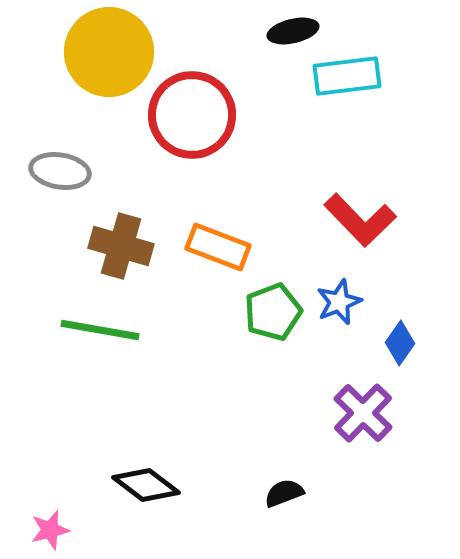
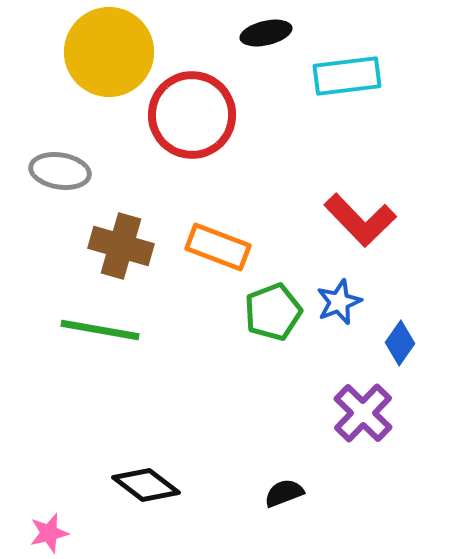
black ellipse: moved 27 px left, 2 px down
pink star: moved 1 px left, 3 px down
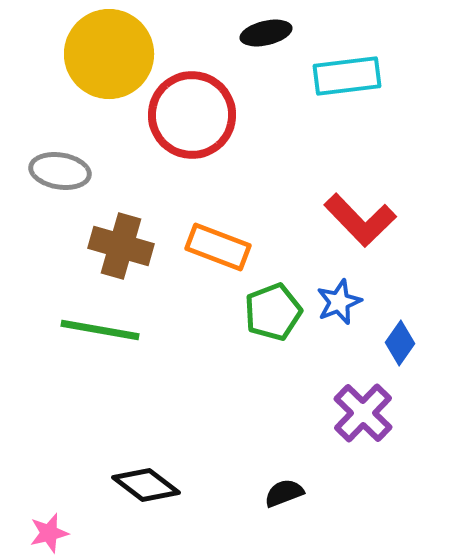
yellow circle: moved 2 px down
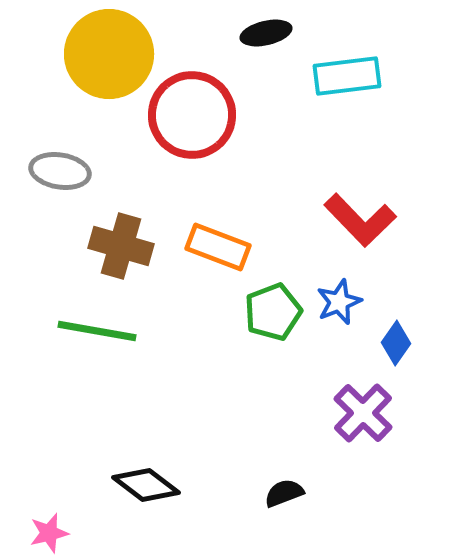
green line: moved 3 px left, 1 px down
blue diamond: moved 4 px left
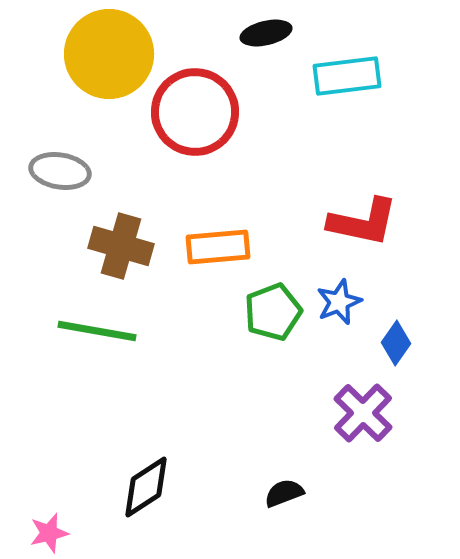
red circle: moved 3 px right, 3 px up
red L-shape: moved 3 px right, 2 px down; rotated 34 degrees counterclockwise
orange rectangle: rotated 26 degrees counterclockwise
black diamond: moved 2 px down; rotated 70 degrees counterclockwise
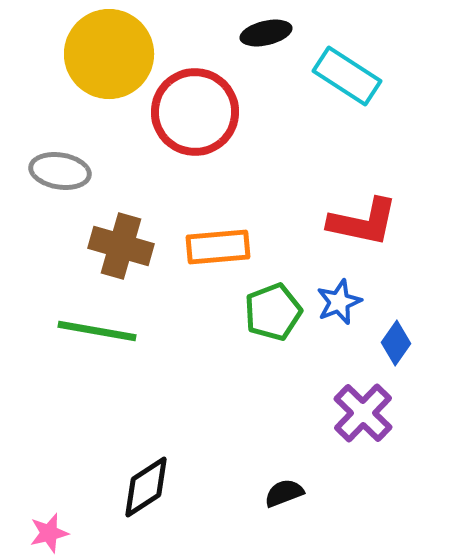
cyan rectangle: rotated 40 degrees clockwise
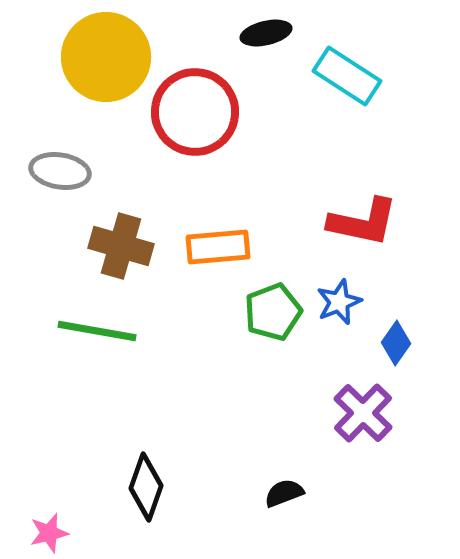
yellow circle: moved 3 px left, 3 px down
black diamond: rotated 38 degrees counterclockwise
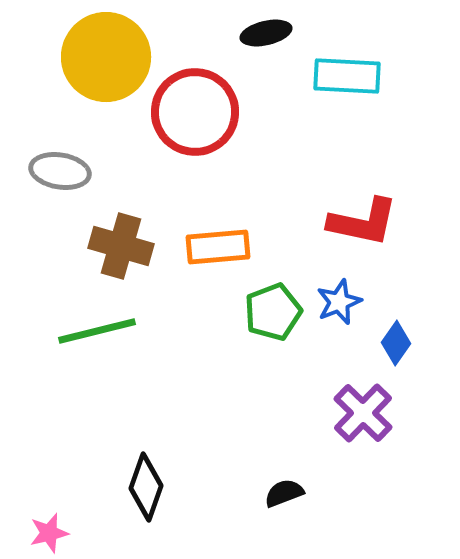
cyan rectangle: rotated 30 degrees counterclockwise
green line: rotated 24 degrees counterclockwise
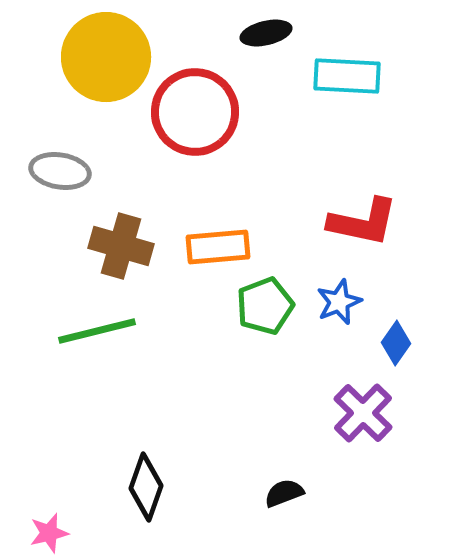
green pentagon: moved 8 px left, 6 px up
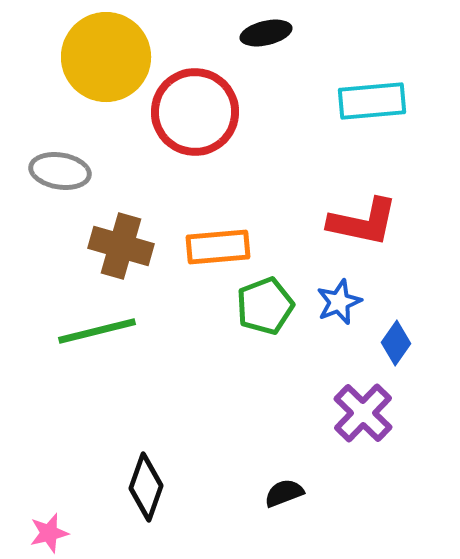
cyan rectangle: moved 25 px right, 25 px down; rotated 8 degrees counterclockwise
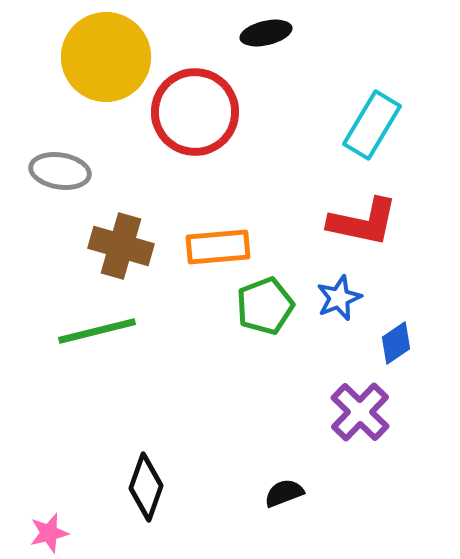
cyan rectangle: moved 24 px down; rotated 54 degrees counterclockwise
blue star: moved 4 px up
blue diamond: rotated 21 degrees clockwise
purple cross: moved 3 px left, 1 px up
